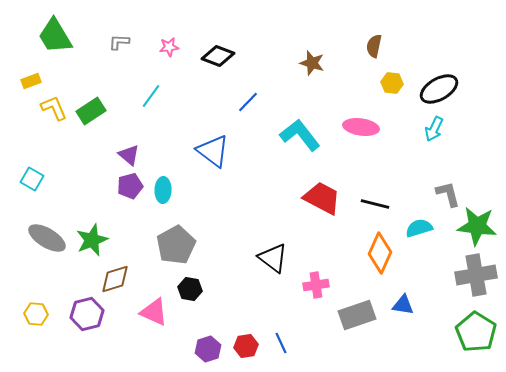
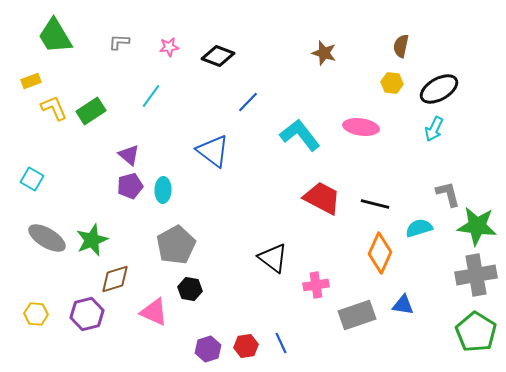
brown semicircle at (374, 46): moved 27 px right
brown star at (312, 63): moved 12 px right, 10 px up
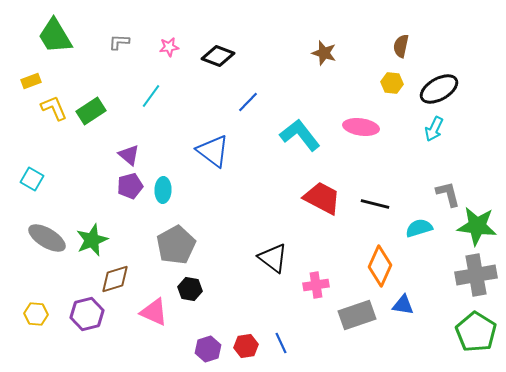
orange diamond at (380, 253): moved 13 px down
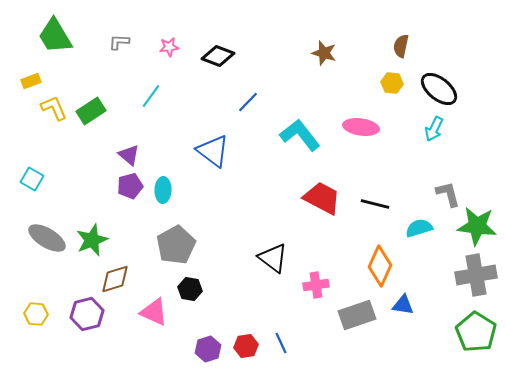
black ellipse at (439, 89): rotated 69 degrees clockwise
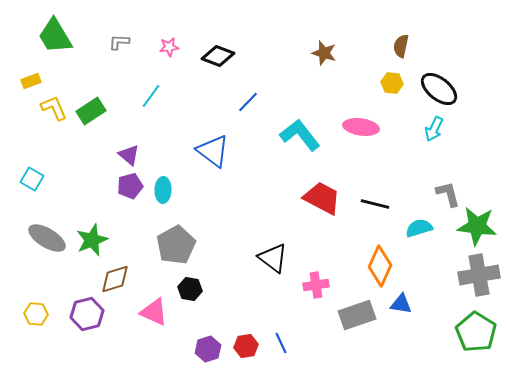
gray cross at (476, 275): moved 3 px right
blue triangle at (403, 305): moved 2 px left, 1 px up
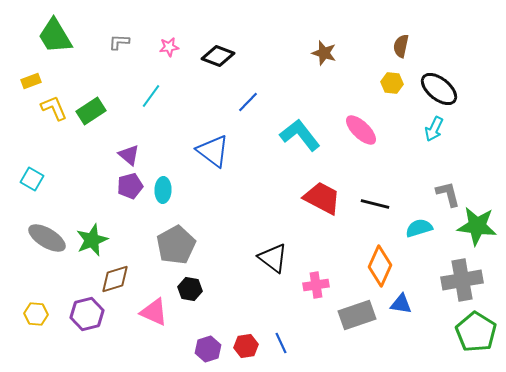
pink ellipse at (361, 127): moved 3 px down; rotated 36 degrees clockwise
gray cross at (479, 275): moved 17 px left, 5 px down
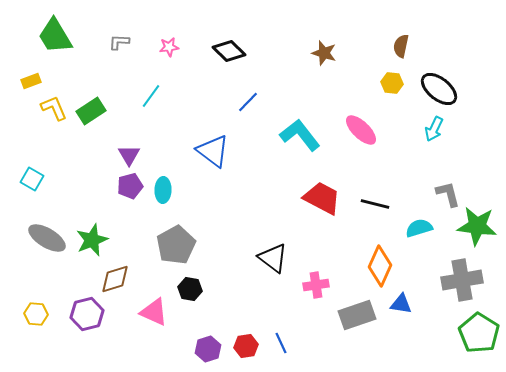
black diamond at (218, 56): moved 11 px right, 5 px up; rotated 24 degrees clockwise
purple triangle at (129, 155): rotated 20 degrees clockwise
green pentagon at (476, 332): moved 3 px right, 1 px down
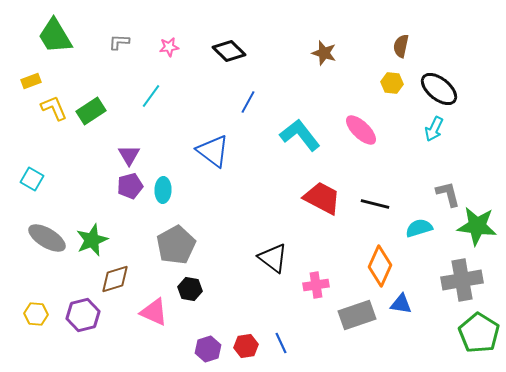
blue line at (248, 102): rotated 15 degrees counterclockwise
purple hexagon at (87, 314): moved 4 px left, 1 px down
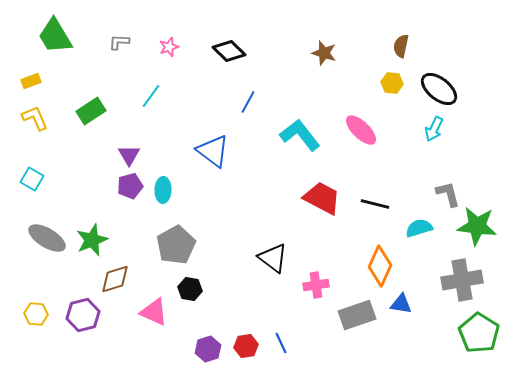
pink star at (169, 47): rotated 12 degrees counterclockwise
yellow L-shape at (54, 108): moved 19 px left, 10 px down
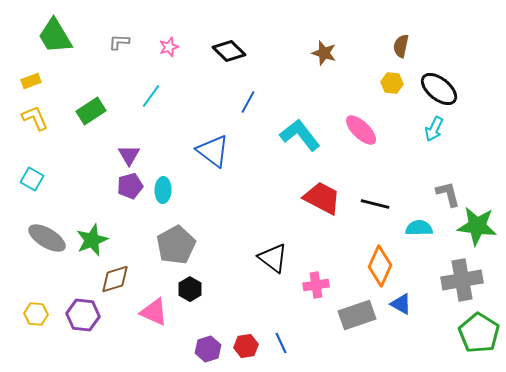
cyan semicircle at (419, 228): rotated 16 degrees clockwise
black hexagon at (190, 289): rotated 20 degrees clockwise
blue triangle at (401, 304): rotated 20 degrees clockwise
purple hexagon at (83, 315): rotated 20 degrees clockwise
